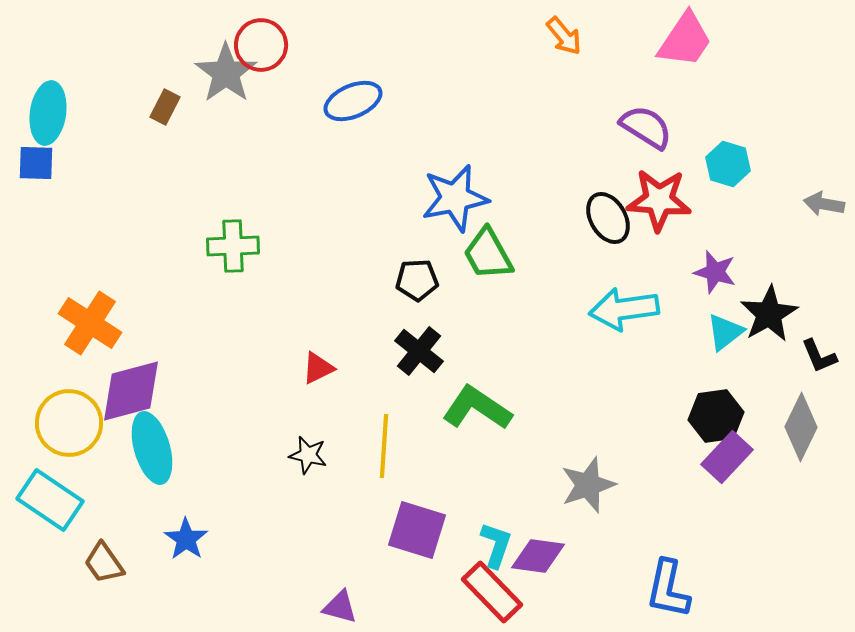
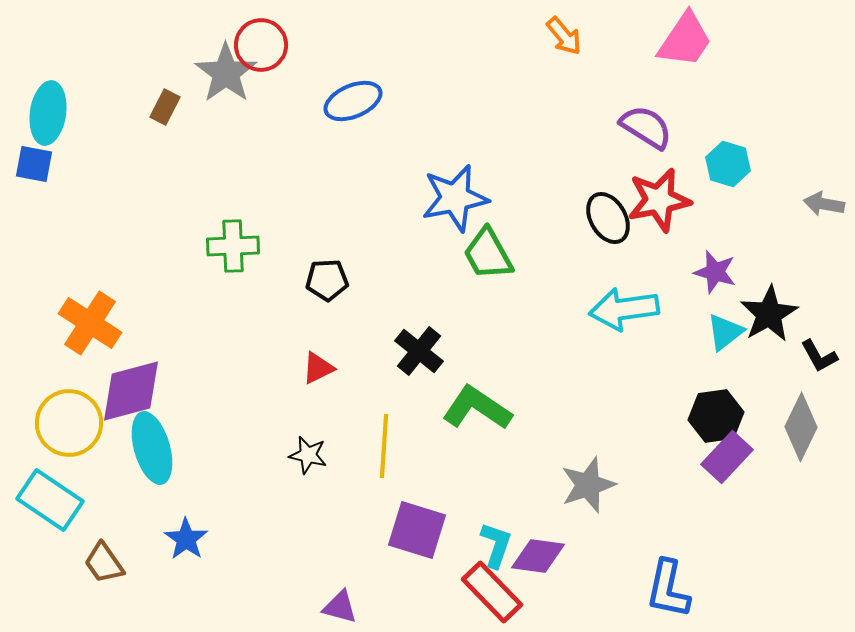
blue square at (36, 163): moved 2 px left, 1 px down; rotated 9 degrees clockwise
red star at (659, 200): rotated 16 degrees counterclockwise
black pentagon at (417, 280): moved 90 px left
black L-shape at (819, 356): rotated 6 degrees counterclockwise
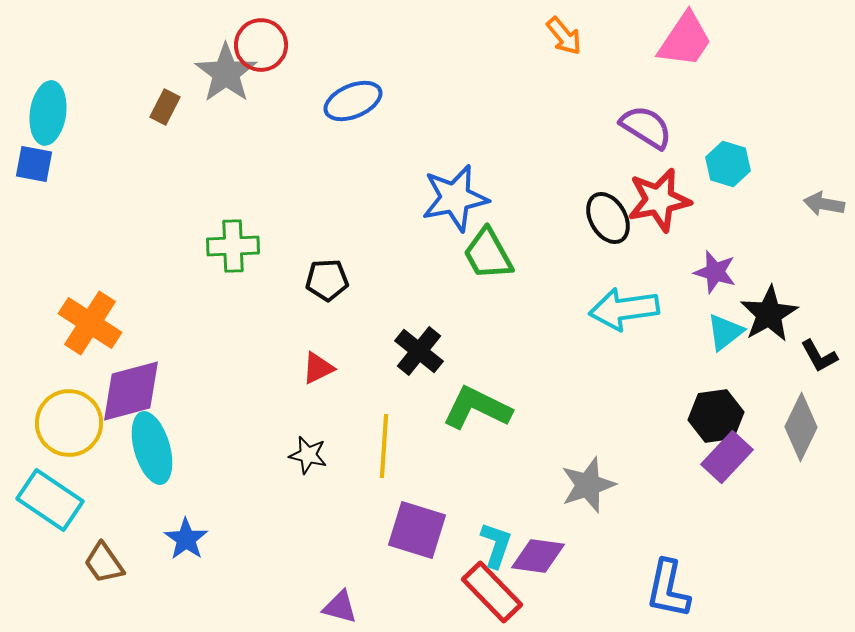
green L-shape at (477, 408): rotated 8 degrees counterclockwise
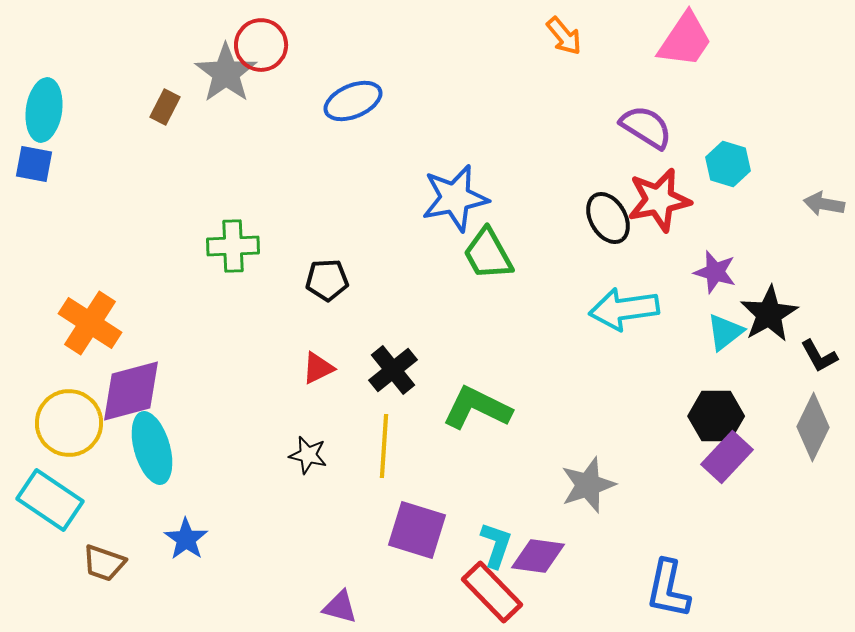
cyan ellipse at (48, 113): moved 4 px left, 3 px up
black cross at (419, 351): moved 26 px left, 19 px down; rotated 12 degrees clockwise
black hexagon at (716, 416): rotated 8 degrees clockwise
gray diamond at (801, 427): moved 12 px right
brown trapezoid at (104, 563): rotated 36 degrees counterclockwise
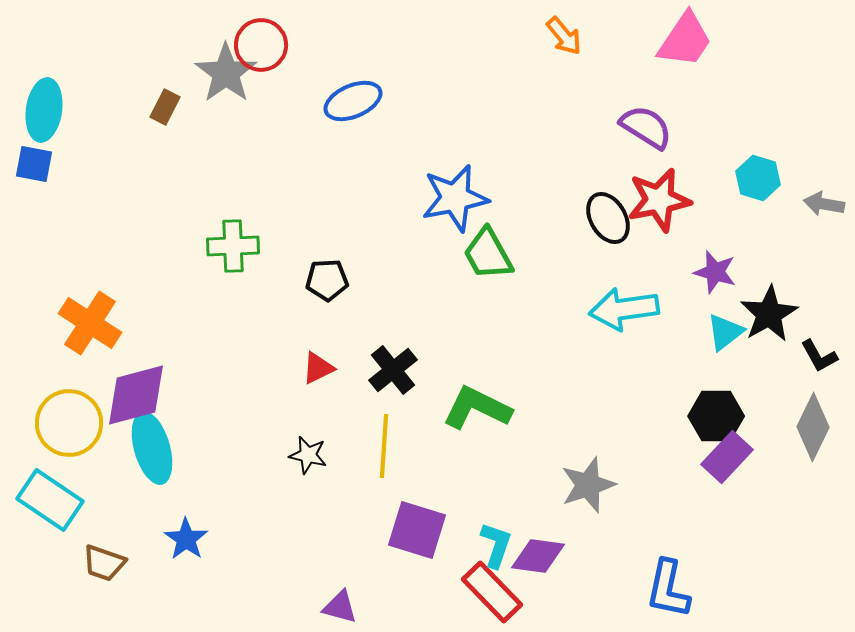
cyan hexagon at (728, 164): moved 30 px right, 14 px down
purple diamond at (131, 391): moved 5 px right, 4 px down
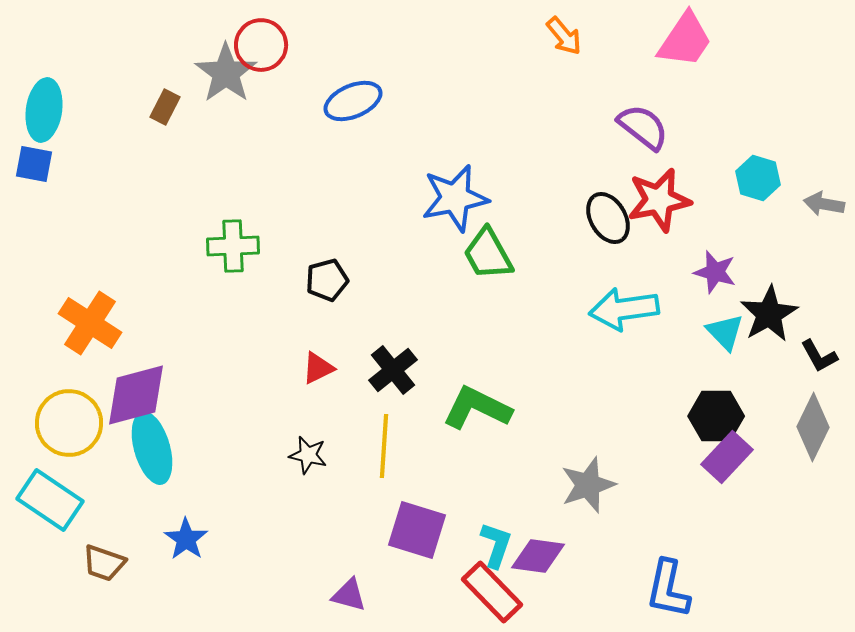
purple semicircle at (646, 127): moved 3 px left; rotated 6 degrees clockwise
black pentagon at (327, 280): rotated 12 degrees counterclockwise
cyan triangle at (725, 332): rotated 36 degrees counterclockwise
purple triangle at (340, 607): moved 9 px right, 12 px up
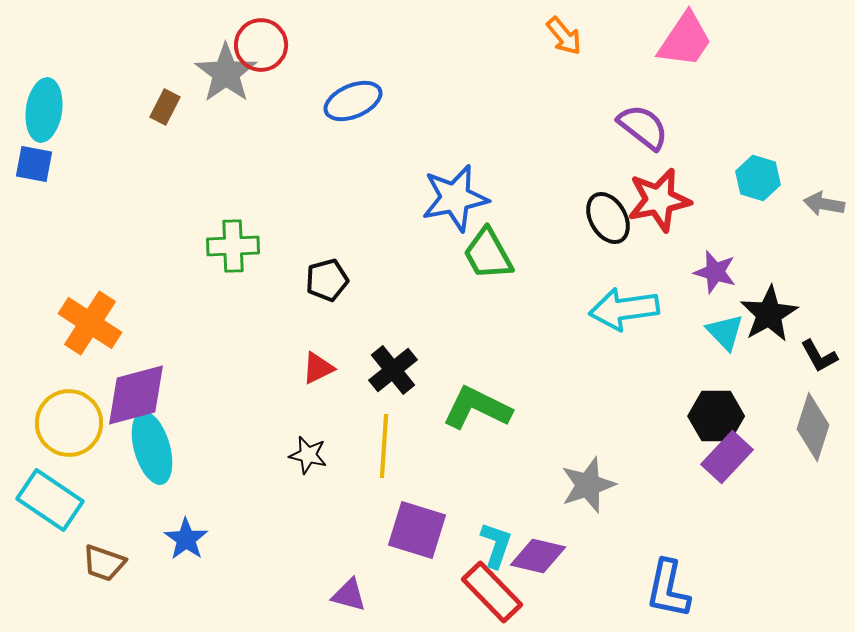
gray diamond at (813, 427): rotated 8 degrees counterclockwise
purple diamond at (538, 556): rotated 6 degrees clockwise
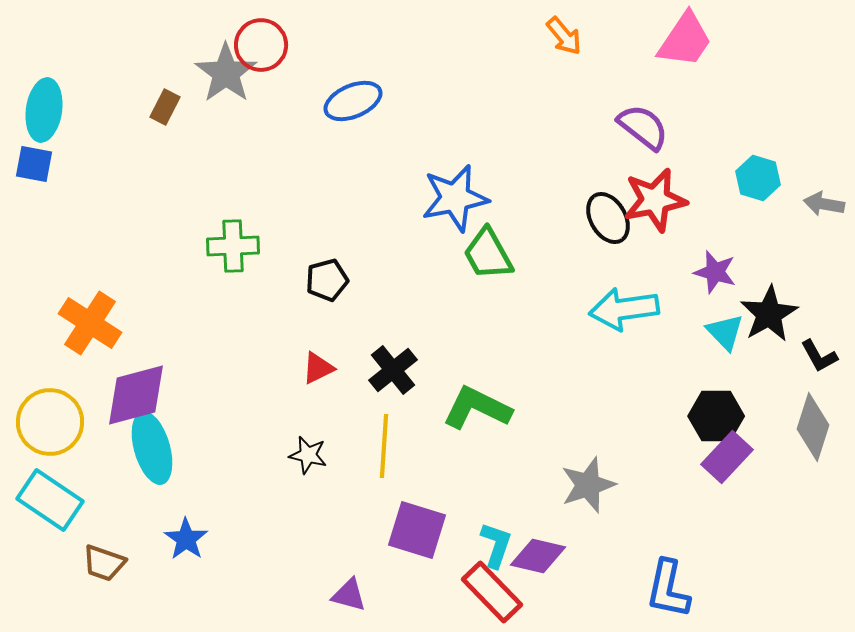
red star at (659, 200): moved 4 px left
yellow circle at (69, 423): moved 19 px left, 1 px up
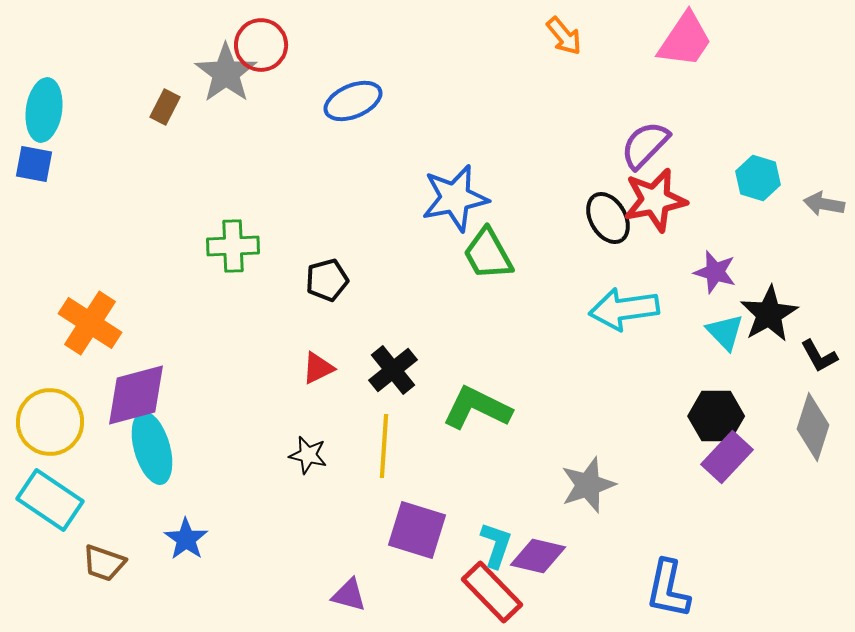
purple semicircle at (643, 127): moved 2 px right, 18 px down; rotated 84 degrees counterclockwise
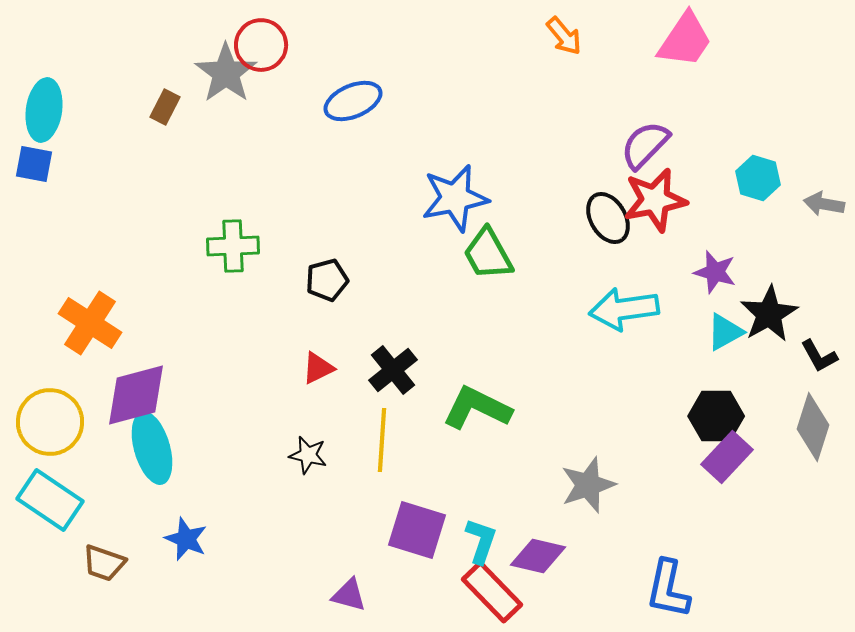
cyan triangle at (725, 332): rotated 45 degrees clockwise
yellow line at (384, 446): moved 2 px left, 6 px up
blue star at (186, 539): rotated 12 degrees counterclockwise
cyan L-shape at (496, 545): moved 15 px left, 4 px up
